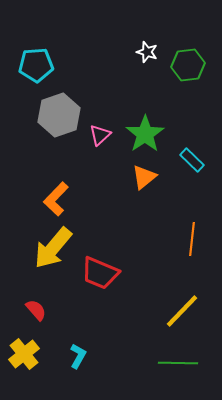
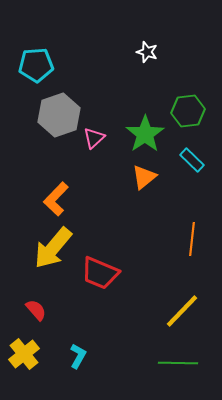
green hexagon: moved 46 px down
pink triangle: moved 6 px left, 3 px down
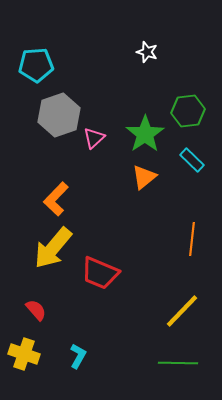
yellow cross: rotated 32 degrees counterclockwise
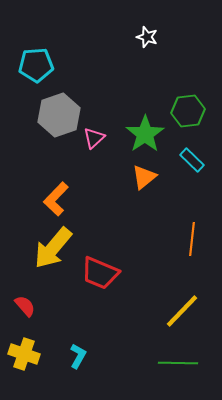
white star: moved 15 px up
red semicircle: moved 11 px left, 4 px up
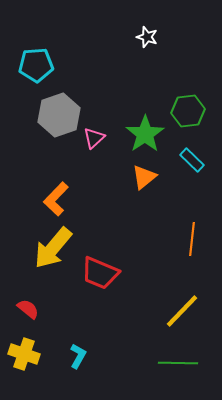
red semicircle: moved 3 px right, 3 px down; rotated 10 degrees counterclockwise
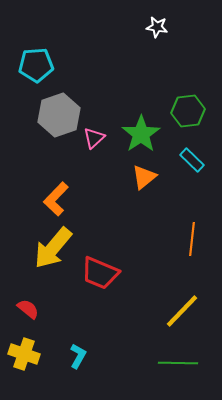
white star: moved 10 px right, 10 px up; rotated 10 degrees counterclockwise
green star: moved 4 px left
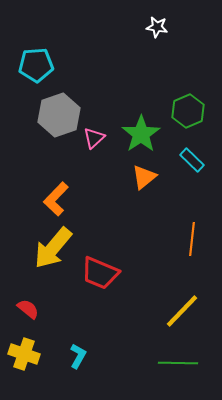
green hexagon: rotated 16 degrees counterclockwise
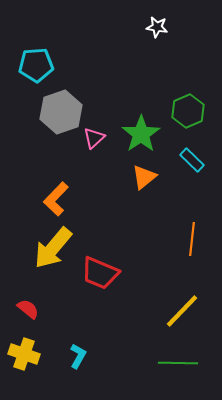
gray hexagon: moved 2 px right, 3 px up
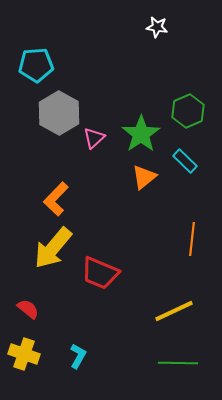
gray hexagon: moved 2 px left, 1 px down; rotated 12 degrees counterclockwise
cyan rectangle: moved 7 px left, 1 px down
yellow line: moved 8 px left; rotated 21 degrees clockwise
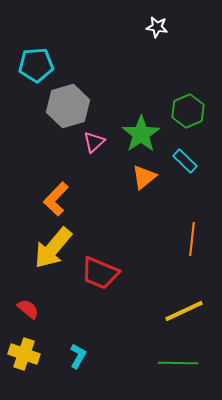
gray hexagon: moved 9 px right, 7 px up; rotated 15 degrees clockwise
pink triangle: moved 4 px down
yellow line: moved 10 px right
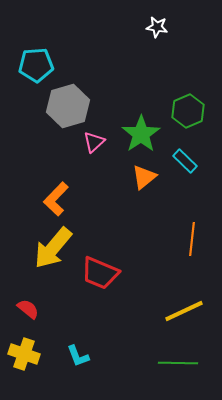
cyan L-shape: rotated 130 degrees clockwise
